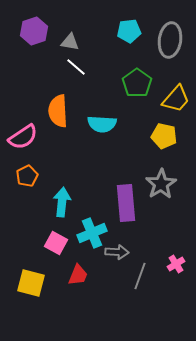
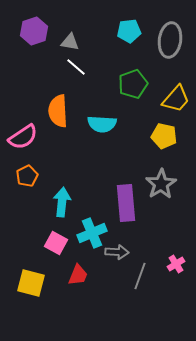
green pentagon: moved 4 px left, 1 px down; rotated 16 degrees clockwise
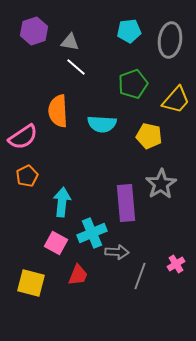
yellow trapezoid: moved 1 px down
yellow pentagon: moved 15 px left
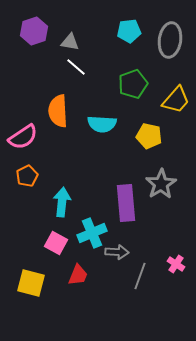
pink cross: rotated 24 degrees counterclockwise
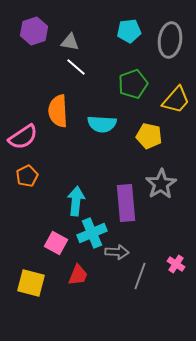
cyan arrow: moved 14 px right, 1 px up
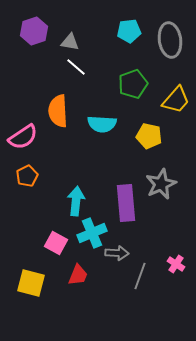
gray ellipse: rotated 16 degrees counterclockwise
gray star: rotated 8 degrees clockwise
gray arrow: moved 1 px down
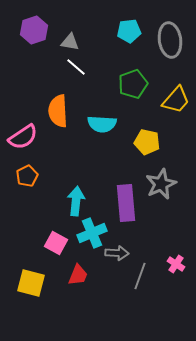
purple hexagon: moved 1 px up
yellow pentagon: moved 2 px left, 6 px down
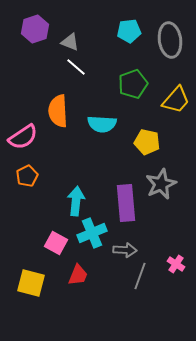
purple hexagon: moved 1 px right, 1 px up
gray triangle: rotated 12 degrees clockwise
gray arrow: moved 8 px right, 3 px up
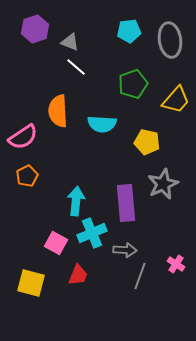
gray star: moved 2 px right
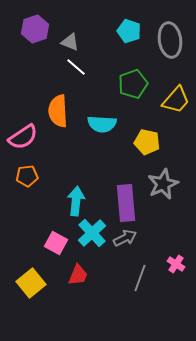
cyan pentagon: rotated 25 degrees clockwise
orange pentagon: rotated 20 degrees clockwise
cyan cross: rotated 20 degrees counterclockwise
gray arrow: moved 12 px up; rotated 30 degrees counterclockwise
gray line: moved 2 px down
yellow square: rotated 36 degrees clockwise
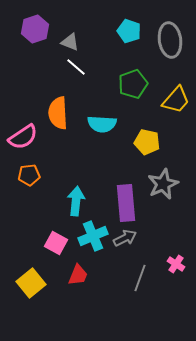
orange semicircle: moved 2 px down
orange pentagon: moved 2 px right, 1 px up
cyan cross: moved 1 px right, 3 px down; rotated 20 degrees clockwise
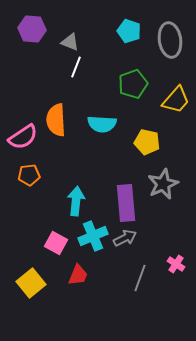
purple hexagon: moved 3 px left; rotated 24 degrees clockwise
white line: rotated 70 degrees clockwise
orange semicircle: moved 2 px left, 7 px down
